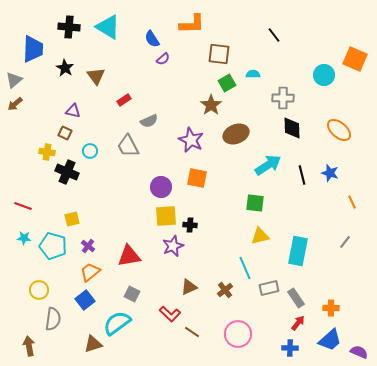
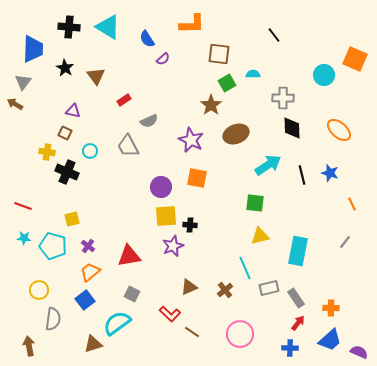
blue semicircle at (152, 39): moved 5 px left
gray triangle at (14, 80): moved 9 px right, 2 px down; rotated 12 degrees counterclockwise
brown arrow at (15, 104): rotated 70 degrees clockwise
orange line at (352, 202): moved 2 px down
pink circle at (238, 334): moved 2 px right
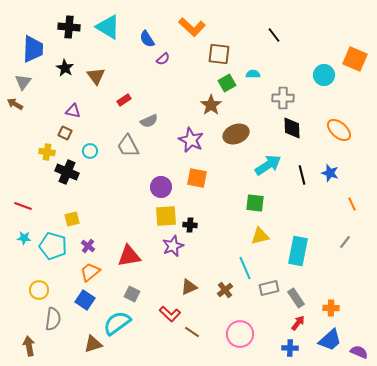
orange L-shape at (192, 24): moved 3 px down; rotated 44 degrees clockwise
blue square at (85, 300): rotated 18 degrees counterclockwise
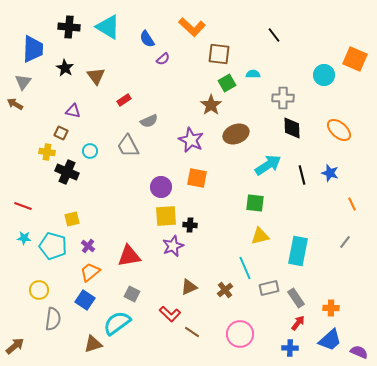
brown square at (65, 133): moved 4 px left
brown arrow at (29, 346): moved 14 px left; rotated 60 degrees clockwise
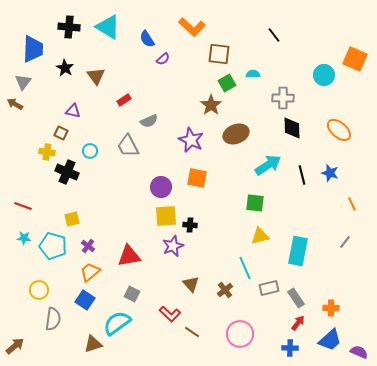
brown triangle at (189, 287): moved 2 px right, 3 px up; rotated 48 degrees counterclockwise
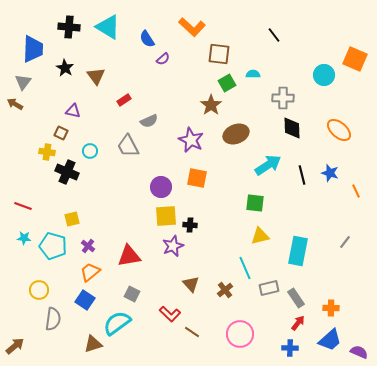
orange line at (352, 204): moved 4 px right, 13 px up
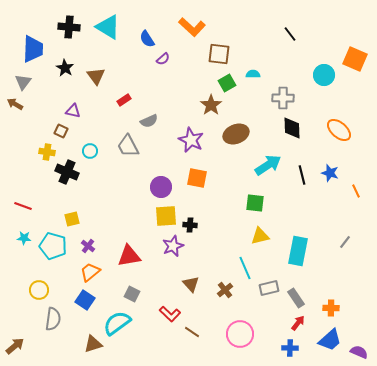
black line at (274, 35): moved 16 px right, 1 px up
brown square at (61, 133): moved 2 px up
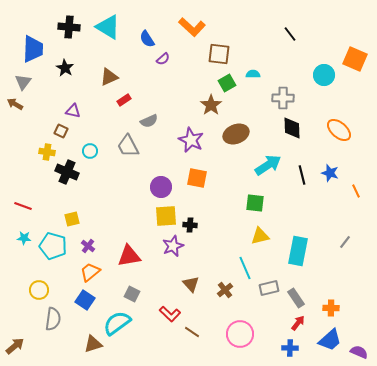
brown triangle at (96, 76): moved 13 px right, 1 px down; rotated 42 degrees clockwise
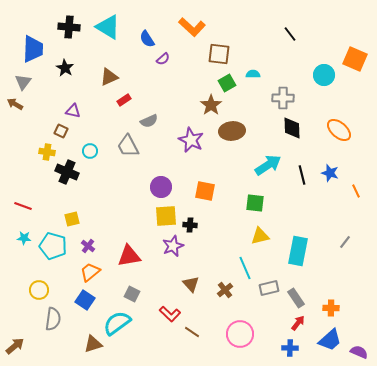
brown ellipse at (236, 134): moved 4 px left, 3 px up; rotated 15 degrees clockwise
orange square at (197, 178): moved 8 px right, 13 px down
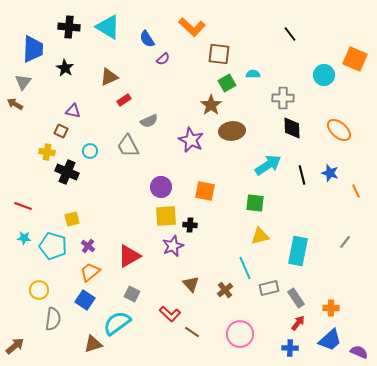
red triangle at (129, 256): rotated 20 degrees counterclockwise
